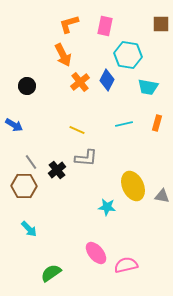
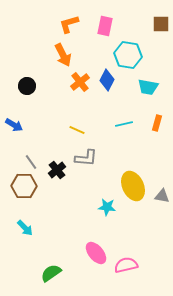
cyan arrow: moved 4 px left, 1 px up
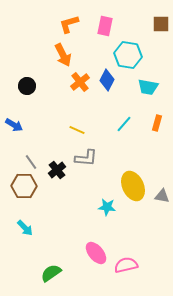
cyan line: rotated 36 degrees counterclockwise
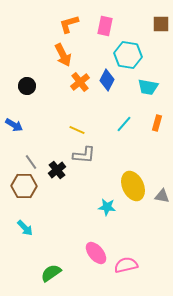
gray L-shape: moved 2 px left, 3 px up
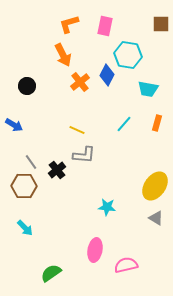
blue diamond: moved 5 px up
cyan trapezoid: moved 2 px down
yellow ellipse: moved 22 px right; rotated 60 degrees clockwise
gray triangle: moved 6 px left, 22 px down; rotated 21 degrees clockwise
pink ellipse: moved 1 px left, 3 px up; rotated 50 degrees clockwise
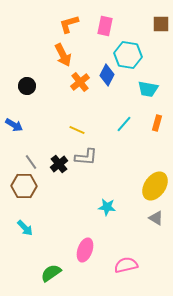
gray L-shape: moved 2 px right, 2 px down
black cross: moved 2 px right, 6 px up
pink ellipse: moved 10 px left; rotated 10 degrees clockwise
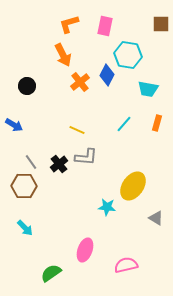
yellow ellipse: moved 22 px left
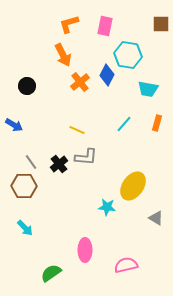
pink ellipse: rotated 20 degrees counterclockwise
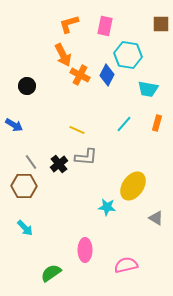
orange cross: moved 7 px up; rotated 24 degrees counterclockwise
